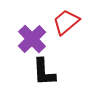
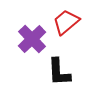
black L-shape: moved 15 px right
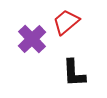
black L-shape: moved 15 px right, 1 px down
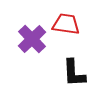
red trapezoid: moved 2 px down; rotated 48 degrees clockwise
